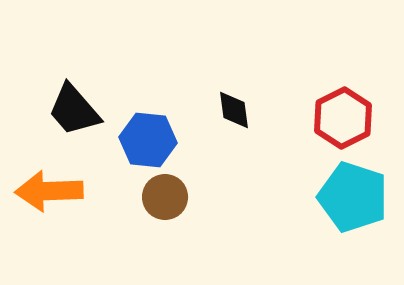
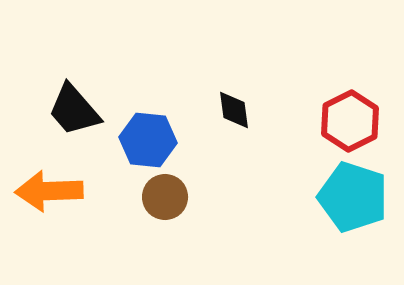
red hexagon: moved 7 px right, 3 px down
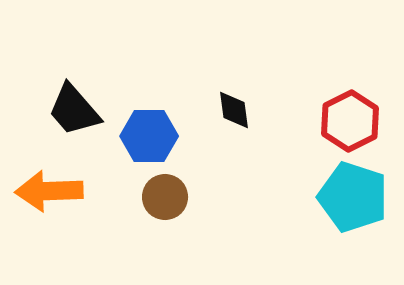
blue hexagon: moved 1 px right, 4 px up; rotated 6 degrees counterclockwise
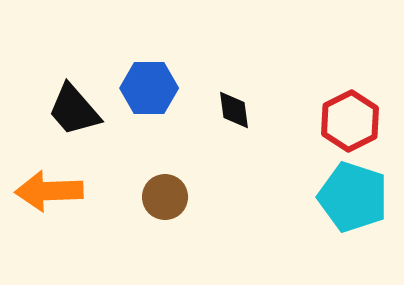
blue hexagon: moved 48 px up
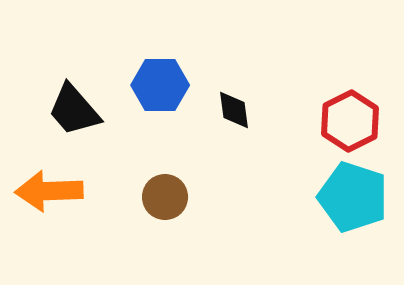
blue hexagon: moved 11 px right, 3 px up
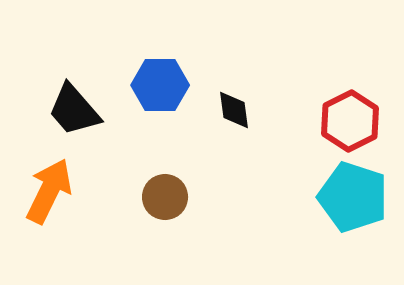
orange arrow: rotated 118 degrees clockwise
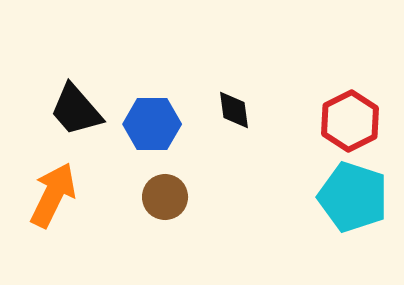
blue hexagon: moved 8 px left, 39 px down
black trapezoid: moved 2 px right
orange arrow: moved 4 px right, 4 px down
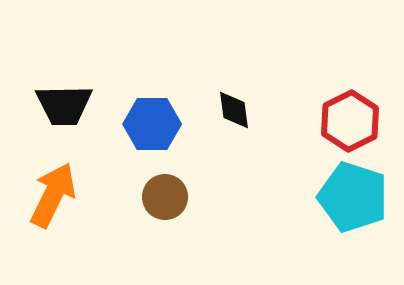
black trapezoid: moved 12 px left, 5 px up; rotated 50 degrees counterclockwise
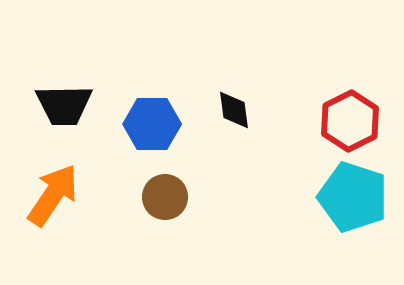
orange arrow: rotated 8 degrees clockwise
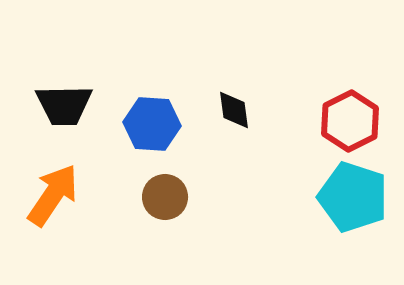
blue hexagon: rotated 4 degrees clockwise
